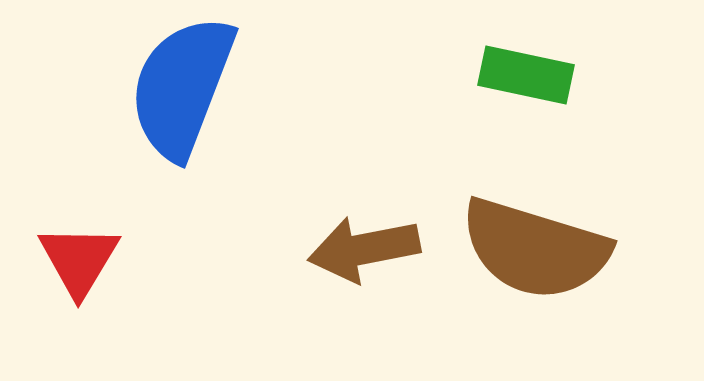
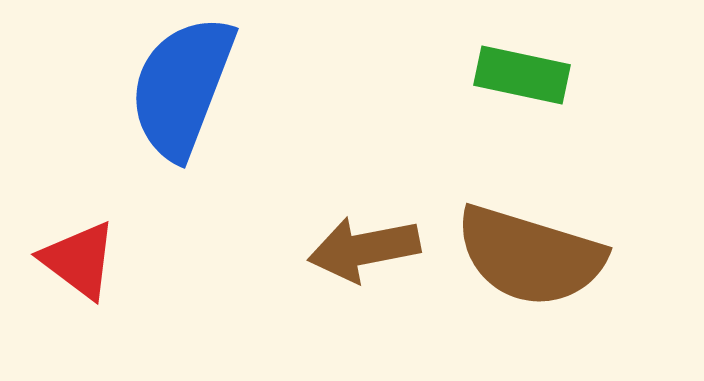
green rectangle: moved 4 px left
brown semicircle: moved 5 px left, 7 px down
red triangle: rotated 24 degrees counterclockwise
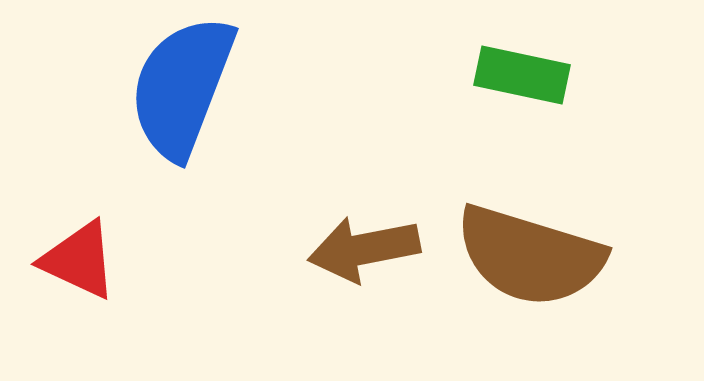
red triangle: rotated 12 degrees counterclockwise
